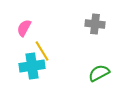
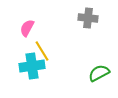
gray cross: moved 7 px left, 6 px up
pink semicircle: moved 3 px right
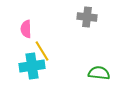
gray cross: moved 1 px left, 1 px up
pink semicircle: moved 1 px left, 1 px down; rotated 30 degrees counterclockwise
green semicircle: rotated 35 degrees clockwise
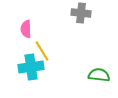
gray cross: moved 6 px left, 4 px up
cyan cross: moved 1 px left, 1 px down
green semicircle: moved 2 px down
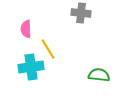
yellow line: moved 6 px right, 2 px up
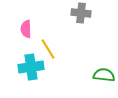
green semicircle: moved 5 px right
